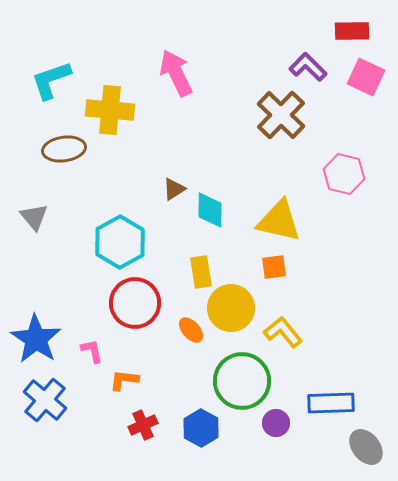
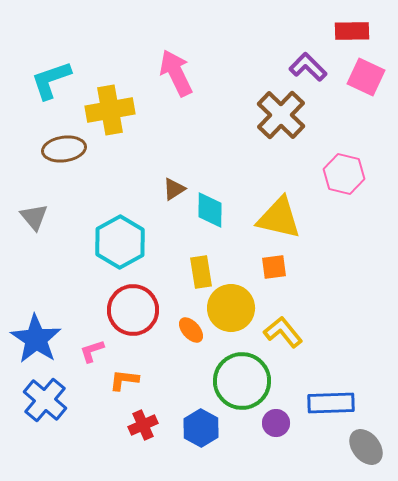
yellow cross: rotated 15 degrees counterclockwise
yellow triangle: moved 3 px up
red circle: moved 2 px left, 7 px down
pink L-shape: rotated 96 degrees counterclockwise
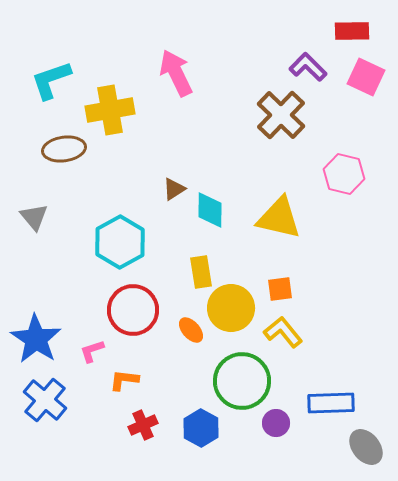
orange square: moved 6 px right, 22 px down
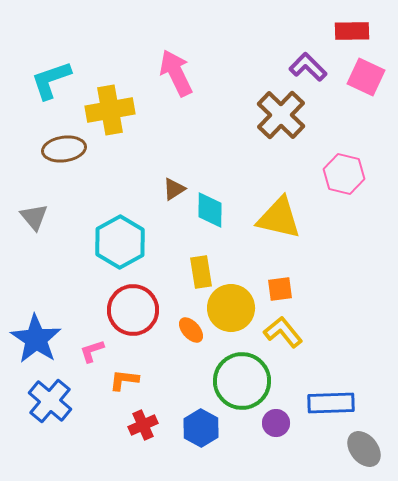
blue cross: moved 5 px right, 1 px down
gray ellipse: moved 2 px left, 2 px down
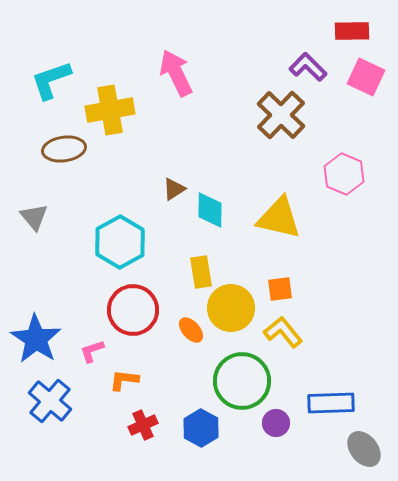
pink hexagon: rotated 9 degrees clockwise
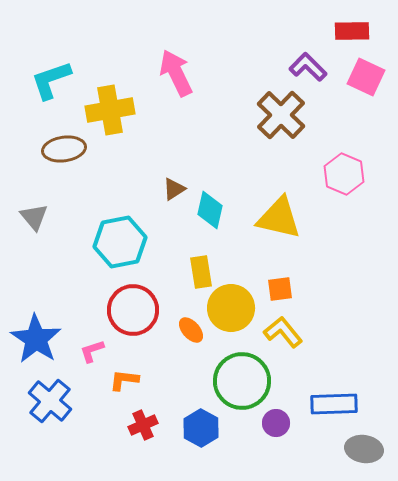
cyan diamond: rotated 12 degrees clockwise
cyan hexagon: rotated 18 degrees clockwise
blue rectangle: moved 3 px right, 1 px down
gray ellipse: rotated 42 degrees counterclockwise
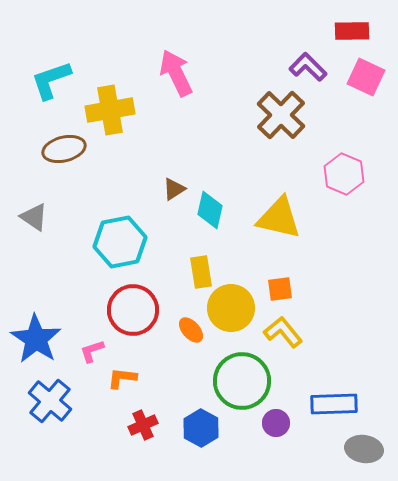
brown ellipse: rotated 6 degrees counterclockwise
gray triangle: rotated 16 degrees counterclockwise
orange L-shape: moved 2 px left, 2 px up
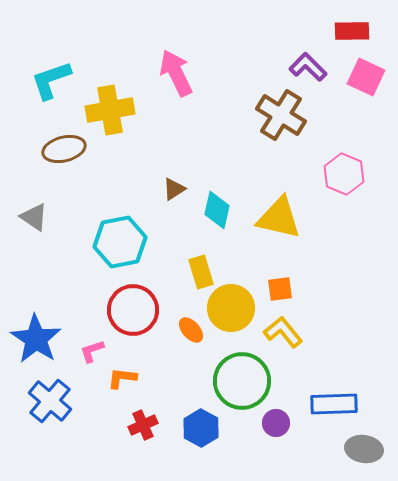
brown cross: rotated 12 degrees counterclockwise
cyan diamond: moved 7 px right
yellow rectangle: rotated 8 degrees counterclockwise
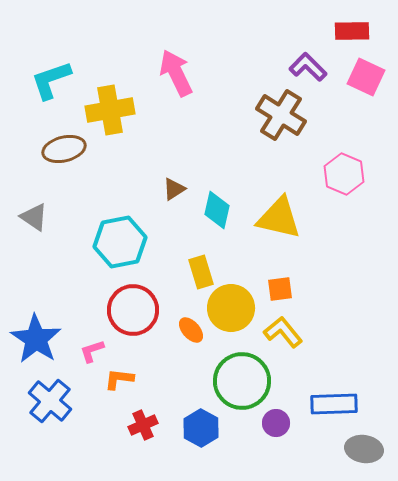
orange L-shape: moved 3 px left, 1 px down
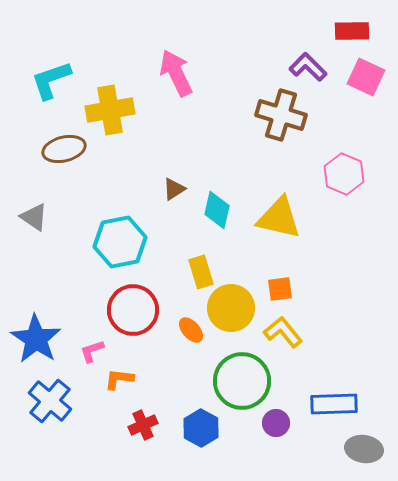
brown cross: rotated 15 degrees counterclockwise
